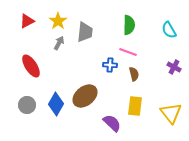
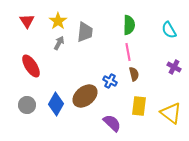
red triangle: rotated 35 degrees counterclockwise
pink line: rotated 60 degrees clockwise
blue cross: moved 16 px down; rotated 24 degrees clockwise
yellow rectangle: moved 4 px right
yellow triangle: rotated 15 degrees counterclockwise
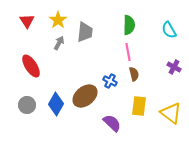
yellow star: moved 1 px up
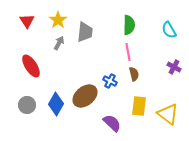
yellow triangle: moved 3 px left, 1 px down
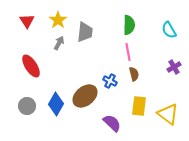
purple cross: rotated 32 degrees clockwise
gray circle: moved 1 px down
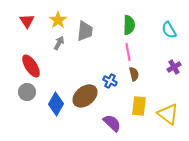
gray trapezoid: moved 1 px up
gray circle: moved 14 px up
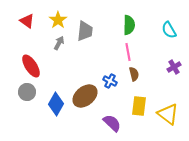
red triangle: rotated 21 degrees counterclockwise
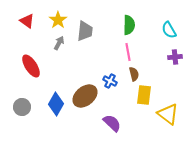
purple cross: moved 1 px right, 10 px up; rotated 24 degrees clockwise
gray circle: moved 5 px left, 15 px down
yellow rectangle: moved 5 px right, 11 px up
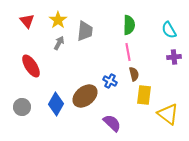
red triangle: rotated 14 degrees clockwise
purple cross: moved 1 px left
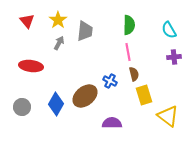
red ellipse: rotated 50 degrees counterclockwise
yellow rectangle: rotated 24 degrees counterclockwise
yellow triangle: moved 2 px down
purple semicircle: rotated 42 degrees counterclockwise
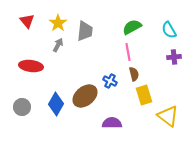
yellow star: moved 3 px down
green semicircle: moved 3 px right, 2 px down; rotated 120 degrees counterclockwise
gray arrow: moved 1 px left, 2 px down
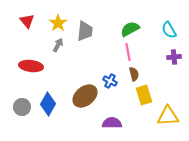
green semicircle: moved 2 px left, 2 px down
blue diamond: moved 8 px left
yellow triangle: rotated 40 degrees counterclockwise
